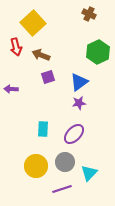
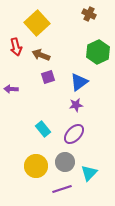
yellow square: moved 4 px right
purple star: moved 3 px left, 2 px down
cyan rectangle: rotated 42 degrees counterclockwise
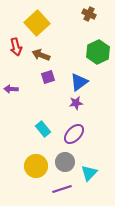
purple star: moved 2 px up
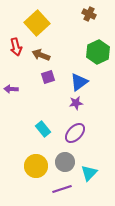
purple ellipse: moved 1 px right, 1 px up
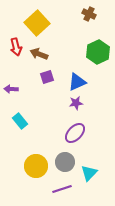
brown arrow: moved 2 px left, 1 px up
purple square: moved 1 px left
blue triangle: moved 2 px left; rotated 12 degrees clockwise
cyan rectangle: moved 23 px left, 8 px up
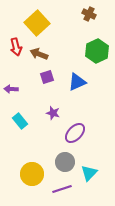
green hexagon: moved 1 px left, 1 px up
purple star: moved 23 px left, 10 px down; rotated 24 degrees clockwise
yellow circle: moved 4 px left, 8 px down
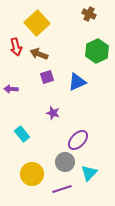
cyan rectangle: moved 2 px right, 13 px down
purple ellipse: moved 3 px right, 7 px down
